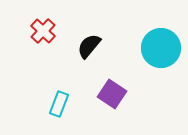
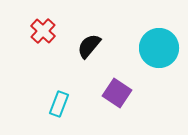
cyan circle: moved 2 px left
purple square: moved 5 px right, 1 px up
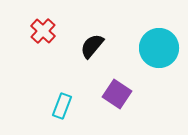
black semicircle: moved 3 px right
purple square: moved 1 px down
cyan rectangle: moved 3 px right, 2 px down
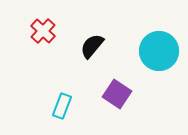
cyan circle: moved 3 px down
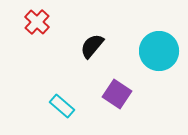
red cross: moved 6 px left, 9 px up
cyan rectangle: rotated 70 degrees counterclockwise
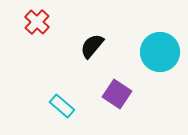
cyan circle: moved 1 px right, 1 px down
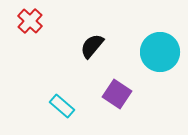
red cross: moved 7 px left, 1 px up
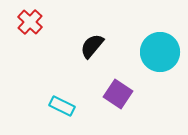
red cross: moved 1 px down
purple square: moved 1 px right
cyan rectangle: rotated 15 degrees counterclockwise
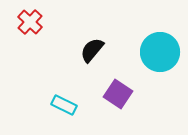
black semicircle: moved 4 px down
cyan rectangle: moved 2 px right, 1 px up
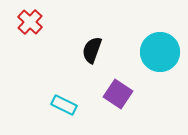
black semicircle: rotated 20 degrees counterclockwise
